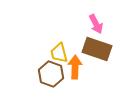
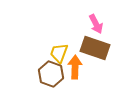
brown rectangle: moved 2 px left, 1 px up
yellow trapezoid: rotated 35 degrees clockwise
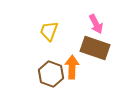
yellow trapezoid: moved 10 px left, 22 px up
orange arrow: moved 3 px left
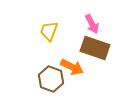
pink arrow: moved 4 px left
orange arrow: rotated 115 degrees clockwise
brown hexagon: moved 5 px down
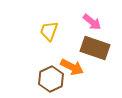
pink arrow: moved 2 px up; rotated 24 degrees counterclockwise
brown hexagon: rotated 15 degrees clockwise
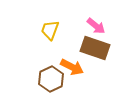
pink arrow: moved 4 px right, 4 px down
yellow trapezoid: moved 1 px right, 1 px up
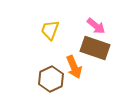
orange arrow: moved 2 px right; rotated 40 degrees clockwise
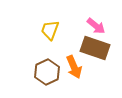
brown hexagon: moved 4 px left, 7 px up
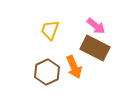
brown rectangle: rotated 8 degrees clockwise
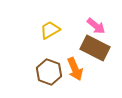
yellow trapezoid: rotated 40 degrees clockwise
orange arrow: moved 1 px right, 2 px down
brown hexagon: moved 2 px right; rotated 15 degrees counterclockwise
